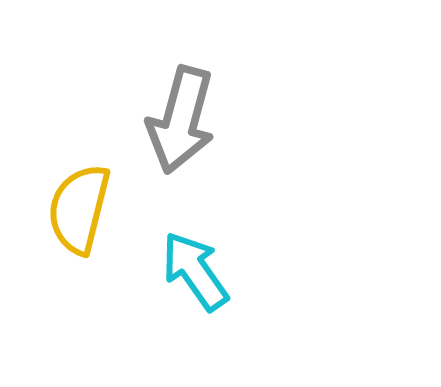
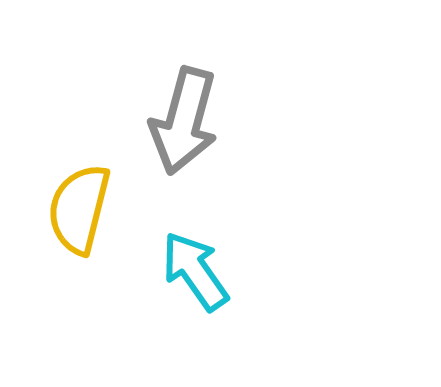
gray arrow: moved 3 px right, 1 px down
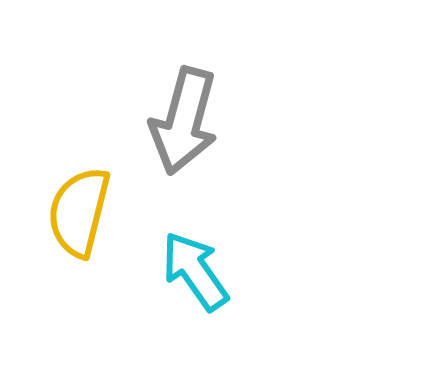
yellow semicircle: moved 3 px down
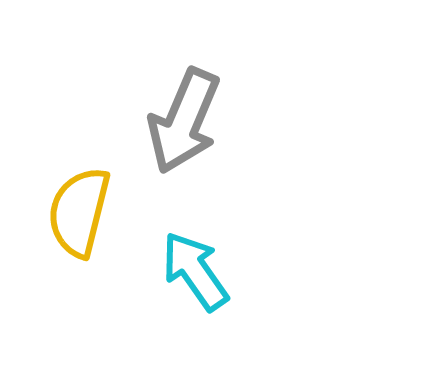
gray arrow: rotated 8 degrees clockwise
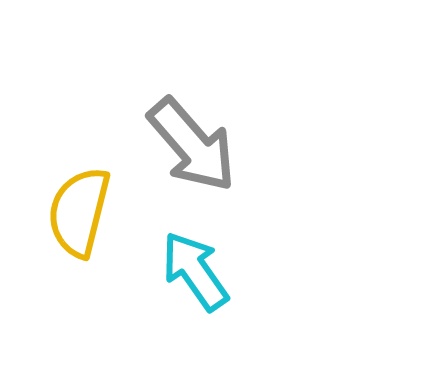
gray arrow: moved 8 px right, 24 px down; rotated 64 degrees counterclockwise
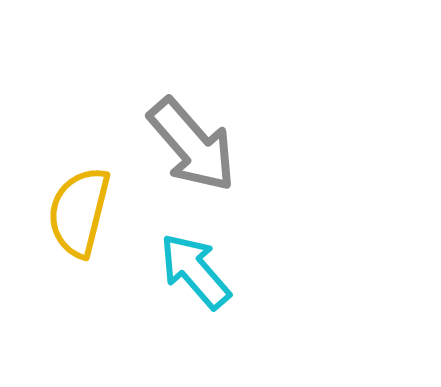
cyan arrow: rotated 6 degrees counterclockwise
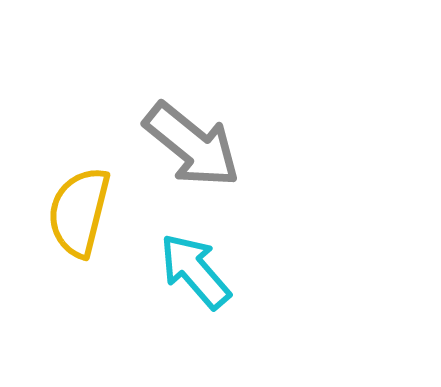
gray arrow: rotated 10 degrees counterclockwise
